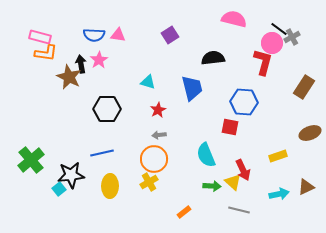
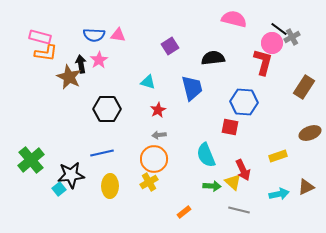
purple square: moved 11 px down
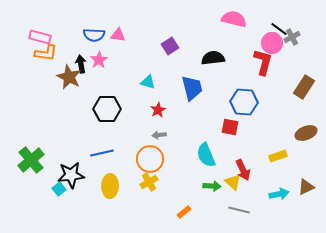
brown ellipse: moved 4 px left
orange circle: moved 4 px left
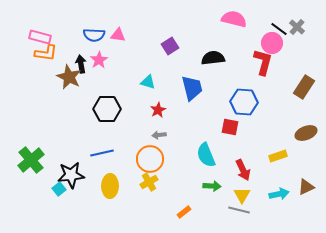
gray cross: moved 5 px right, 10 px up; rotated 21 degrees counterclockwise
yellow triangle: moved 9 px right, 13 px down; rotated 18 degrees clockwise
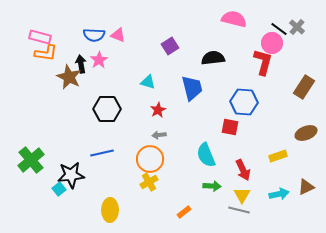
pink triangle: rotated 14 degrees clockwise
yellow ellipse: moved 24 px down
